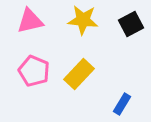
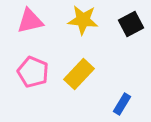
pink pentagon: moved 1 px left, 1 px down
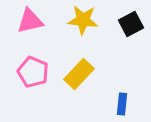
blue rectangle: rotated 25 degrees counterclockwise
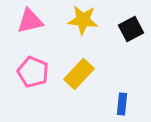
black square: moved 5 px down
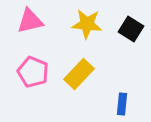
yellow star: moved 4 px right, 4 px down
black square: rotated 30 degrees counterclockwise
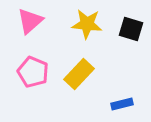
pink triangle: rotated 28 degrees counterclockwise
black square: rotated 15 degrees counterclockwise
blue rectangle: rotated 70 degrees clockwise
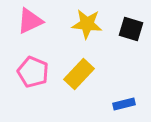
pink triangle: rotated 16 degrees clockwise
blue rectangle: moved 2 px right
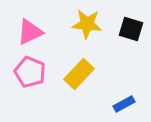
pink triangle: moved 11 px down
pink pentagon: moved 3 px left
blue rectangle: rotated 15 degrees counterclockwise
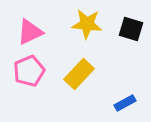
pink pentagon: moved 1 px left, 1 px up; rotated 28 degrees clockwise
blue rectangle: moved 1 px right, 1 px up
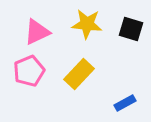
pink triangle: moved 7 px right
